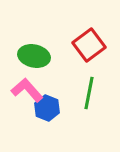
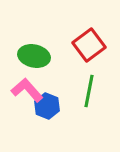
green line: moved 2 px up
blue hexagon: moved 2 px up
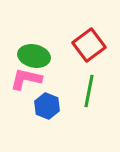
pink L-shape: moved 1 px left, 11 px up; rotated 36 degrees counterclockwise
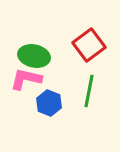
blue hexagon: moved 2 px right, 3 px up
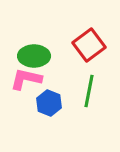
green ellipse: rotated 12 degrees counterclockwise
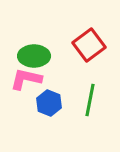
green line: moved 1 px right, 9 px down
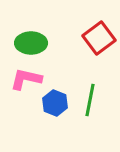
red square: moved 10 px right, 7 px up
green ellipse: moved 3 px left, 13 px up
blue hexagon: moved 6 px right
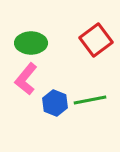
red square: moved 3 px left, 2 px down
pink L-shape: rotated 64 degrees counterclockwise
green line: rotated 68 degrees clockwise
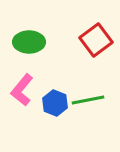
green ellipse: moved 2 px left, 1 px up
pink L-shape: moved 4 px left, 11 px down
green line: moved 2 px left
